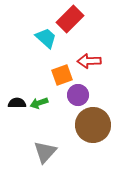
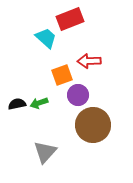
red rectangle: rotated 24 degrees clockwise
black semicircle: moved 1 px down; rotated 12 degrees counterclockwise
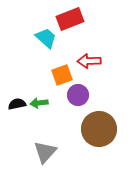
green arrow: rotated 12 degrees clockwise
brown circle: moved 6 px right, 4 px down
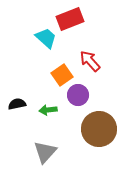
red arrow: moved 1 px right; rotated 50 degrees clockwise
orange square: rotated 15 degrees counterclockwise
green arrow: moved 9 px right, 7 px down
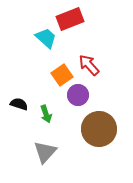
red arrow: moved 1 px left, 4 px down
black semicircle: moved 2 px right; rotated 30 degrees clockwise
green arrow: moved 2 px left, 4 px down; rotated 102 degrees counterclockwise
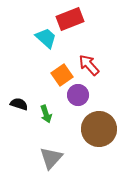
gray triangle: moved 6 px right, 6 px down
